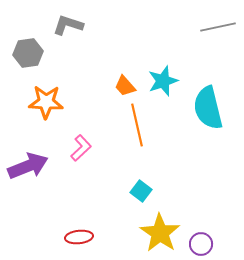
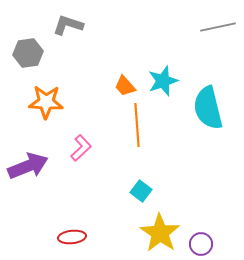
orange line: rotated 9 degrees clockwise
red ellipse: moved 7 px left
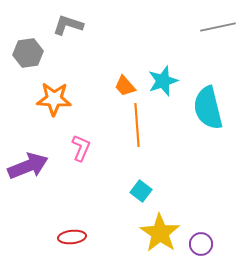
orange star: moved 8 px right, 3 px up
pink L-shape: rotated 24 degrees counterclockwise
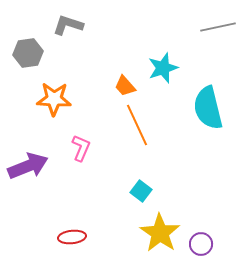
cyan star: moved 13 px up
orange line: rotated 21 degrees counterclockwise
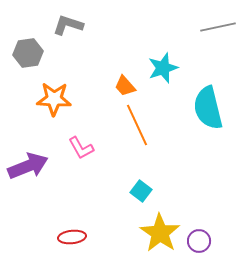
pink L-shape: rotated 128 degrees clockwise
purple circle: moved 2 px left, 3 px up
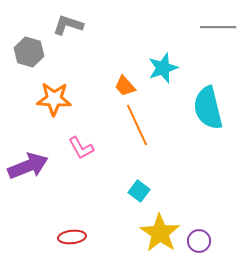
gray line: rotated 12 degrees clockwise
gray hexagon: moved 1 px right, 1 px up; rotated 24 degrees clockwise
cyan square: moved 2 px left
